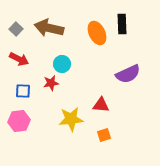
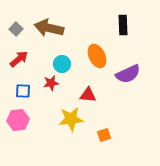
black rectangle: moved 1 px right, 1 px down
orange ellipse: moved 23 px down
red arrow: rotated 66 degrees counterclockwise
red triangle: moved 13 px left, 10 px up
pink hexagon: moved 1 px left, 1 px up
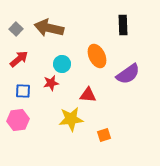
purple semicircle: rotated 10 degrees counterclockwise
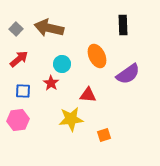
red star: rotated 28 degrees counterclockwise
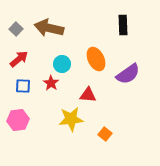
orange ellipse: moved 1 px left, 3 px down
blue square: moved 5 px up
orange square: moved 1 px right, 1 px up; rotated 32 degrees counterclockwise
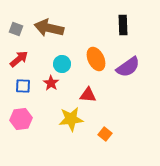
gray square: rotated 24 degrees counterclockwise
purple semicircle: moved 7 px up
pink hexagon: moved 3 px right, 1 px up
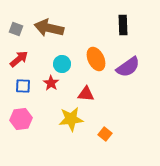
red triangle: moved 2 px left, 1 px up
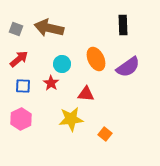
pink hexagon: rotated 20 degrees counterclockwise
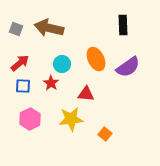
red arrow: moved 1 px right, 4 px down
pink hexagon: moved 9 px right
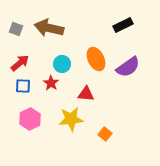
black rectangle: rotated 66 degrees clockwise
